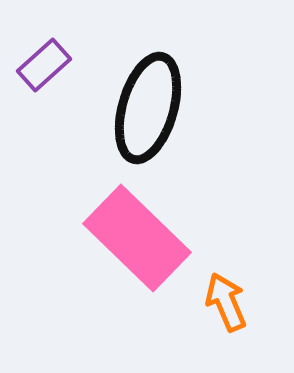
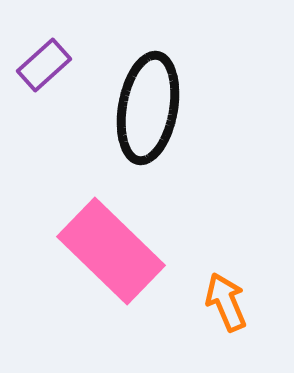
black ellipse: rotated 6 degrees counterclockwise
pink rectangle: moved 26 px left, 13 px down
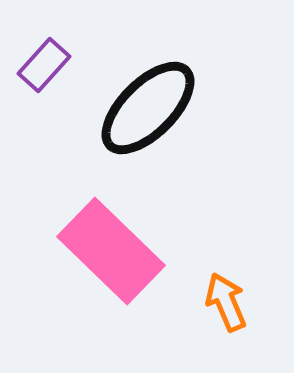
purple rectangle: rotated 6 degrees counterclockwise
black ellipse: rotated 35 degrees clockwise
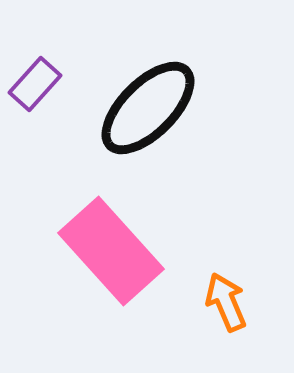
purple rectangle: moved 9 px left, 19 px down
pink rectangle: rotated 4 degrees clockwise
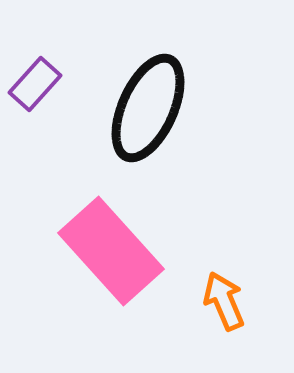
black ellipse: rotated 21 degrees counterclockwise
orange arrow: moved 2 px left, 1 px up
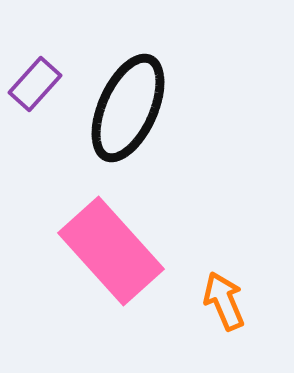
black ellipse: moved 20 px left
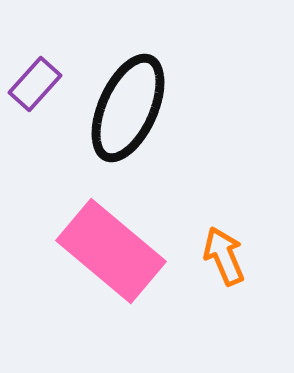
pink rectangle: rotated 8 degrees counterclockwise
orange arrow: moved 45 px up
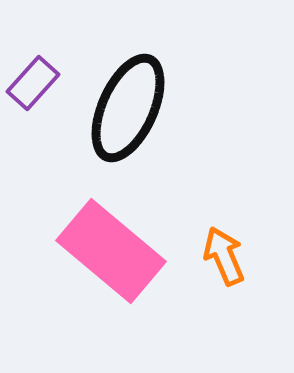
purple rectangle: moved 2 px left, 1 px up
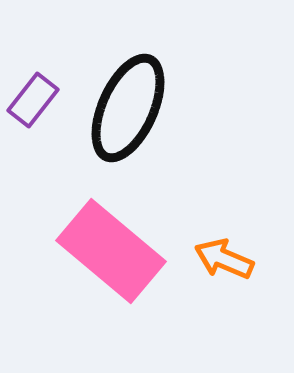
purple rectangle: moved 17 px down; rotated 4 degrees counterclockwise
orange arrow: moved 3 px down; rotated 44 degrees counterclockwise
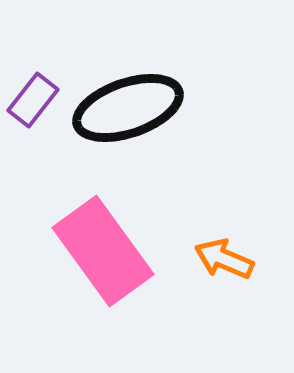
black ellipse: rotated 47 degrees clockwise
pink rectangle: moved 8 px left; rotated 14 degrees clockwise
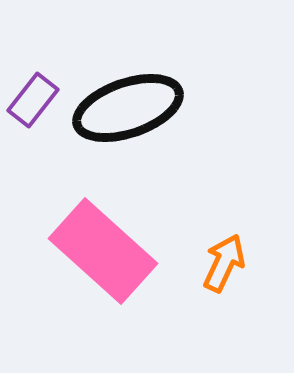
pink rectangle: rotated 12 degrees counterclockwise
orange arrow: moved 4 px down; rotated 92 degrees clockwise
